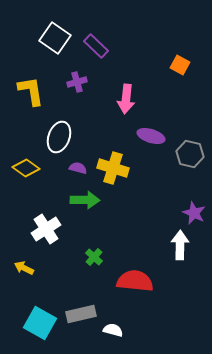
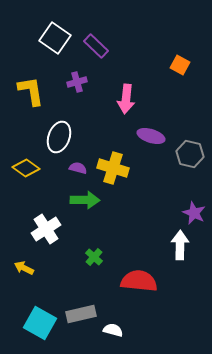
red semicircle: moved 4 px right
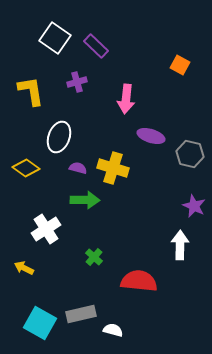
purple star: moved 7 px up
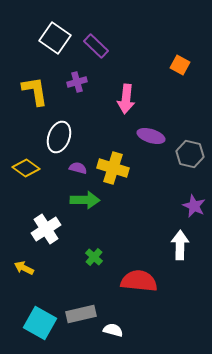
yellow L-shape: moved 4 px right
